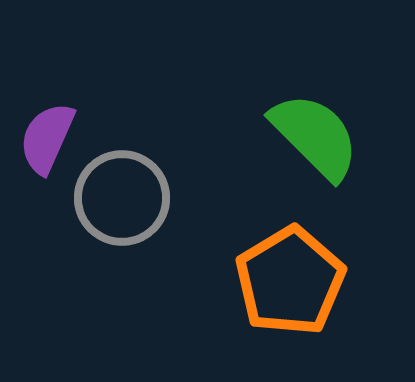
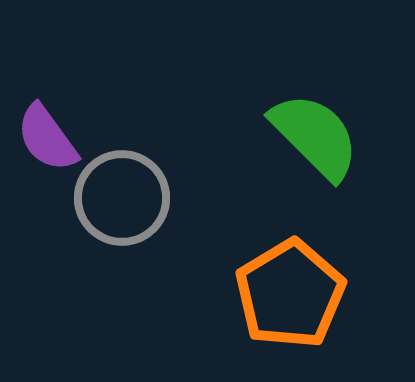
purple semicircle: rotated 60 degrees counterclockwise
orange pentagon: moved 13 px down
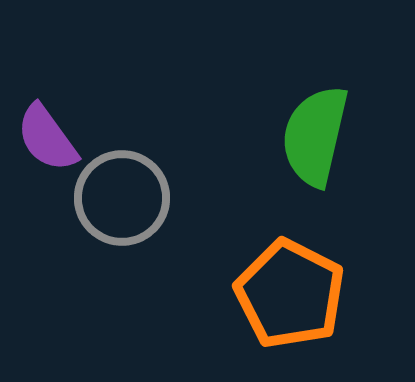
green semicircle: rotated 122 degrees counterclockwise
orange pentagon: rotated 14 degrees counterclockwise
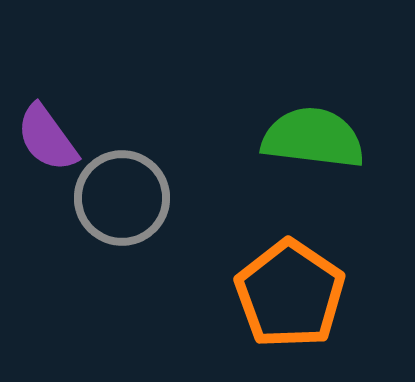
green semicircle: moved 2 px left, 2 px down; rotated 84 degrees clockwise
orange pentagon: rotated 7 degrees clockwise
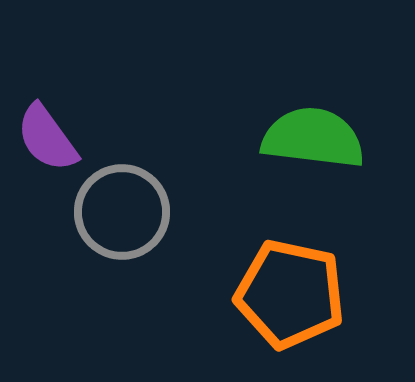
gray circle: moved 14 px down
orange pentagon: rotated 22 degrees counterclockwise
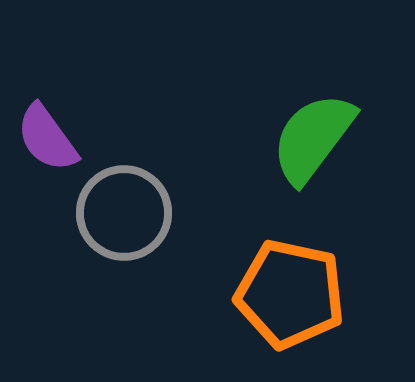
green semicircle: rotated 60 degrees counterclockwise
gray circle: moved 2 px right, 1 px down
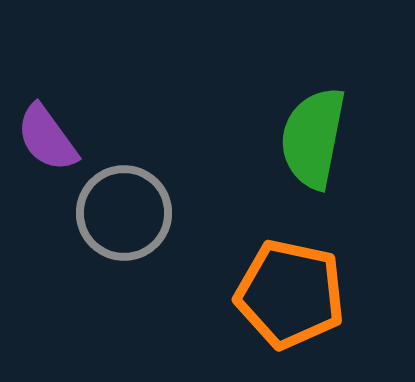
green semicircle: rotated 26 degrees counterclockwise
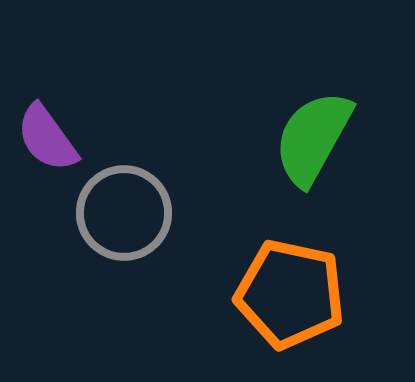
green semicircle: rotated 18 degrees clockwise
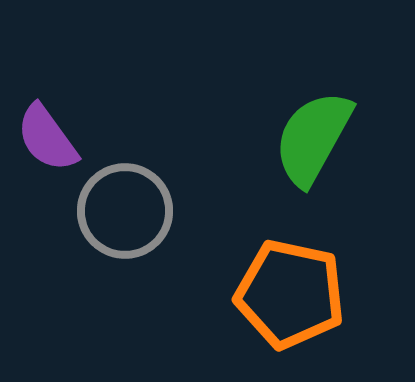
gray circle: moved 1 px right, 2 px up
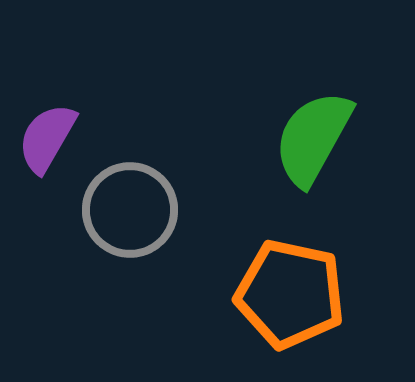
purple semicircle: rotated 66 degrees clockwise
gray circle: moved 5 px right, 1 px up
